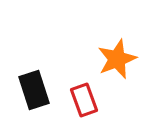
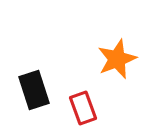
red rectangle: moved 1 px left, 8 px down
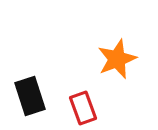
black rectangle: moved 4 px left, 6 px down
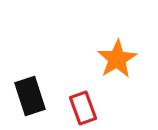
orange star: rotated 9 degrees counterclockwise
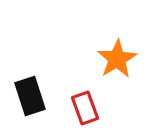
red rectangle: moved 2 px right
